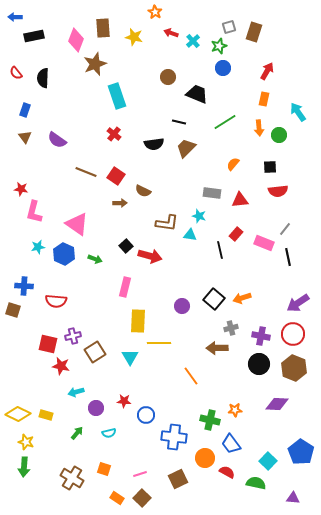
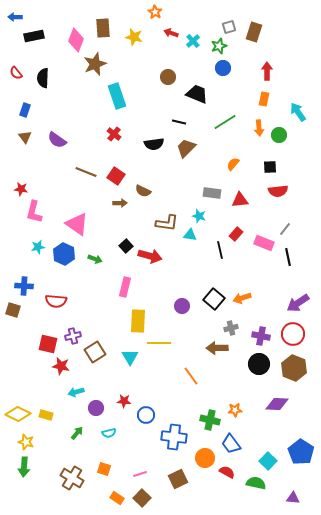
red arrow at (267, 71): rotated 30 degrees counterclockwise
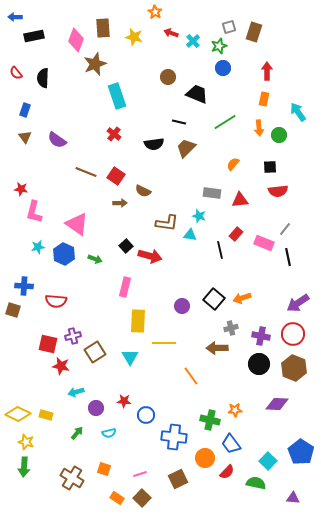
yellow line at (159, 343): moved 5 px right
red semicircle at (227, 472): rotated 105 degrees clockwise
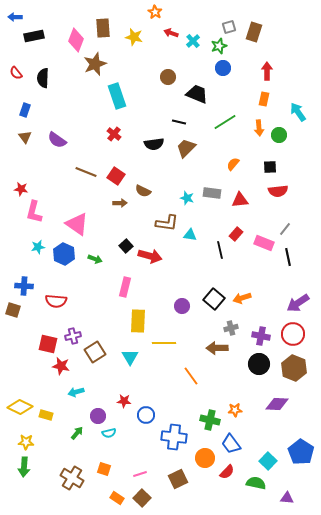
cyan star at (199, 216): moved 12 px left, 18 px up
purple circle at (96, 408): moved 2 px right, 8 px down
yellow diamond at (18, 414): moved 2 px right, 7 px up
yellow star at (26, 442): rotated 14 degrees counterclockwise
purple triangle at (293, 498): moved 6 px left
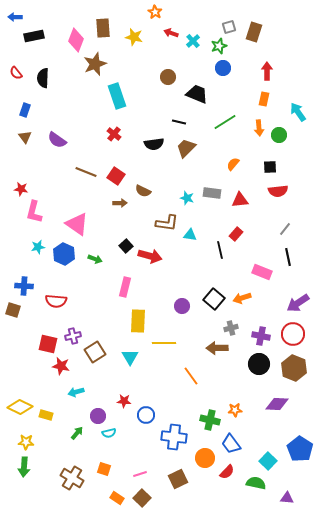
pink rectangle at (264, 243): moved 2 px left, 29 px down
blue pentagon at (301, 452): moved 1 px left, 3 px up
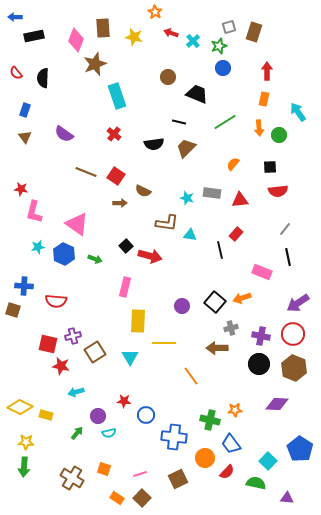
purple semicircle at (57, 140): moved 7 px right, 6 px up
black square at (214, 299): moved 1 px right, 3 px down
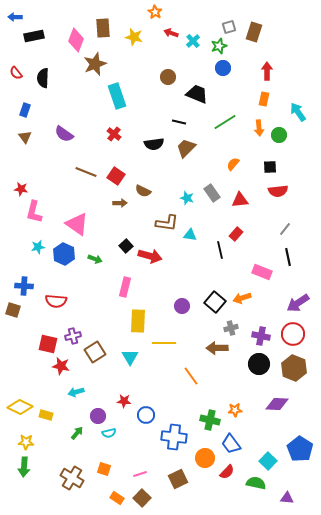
gray rectangle at (212, 193): rotated 48 degrees clockwise
